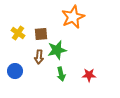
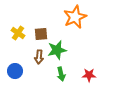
orange star: moved 2 px right
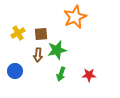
yellow cross: rotated 24 degrees clockwise
brown arrow: moved 1 px left, 2 px up
green arrow: rotated 32 degrees clockwise
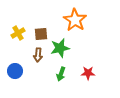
orange star: moved 3 px down; rotated 15 degrees counterclockwise
green star: moved 3 px right, 2 px up
red star: moved 1 px left, 2 px up
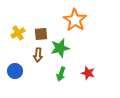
red star: rotated 16 degrees clockwise
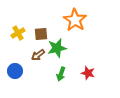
green star: moved 3 px left
brown arrow: rotated 48 degrees clockwise
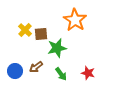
yellow cross: moved 7 px right, 3 px up; rotated 16 degrees counterclockwise
brown arrow: moved 2 px left, 12 px down
green arrow: rotated 56 degrees counterclockwise
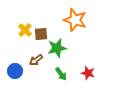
orange star: rotated 15 degrees counterclockwise
brown arrow: moved 7 px up
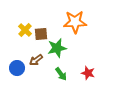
orange star: moved 2 px down; rotated 20 degrees counterclockwise
blue circle: moved 2 px right, 3 px up
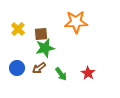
orange star: moved 1 px right
yellow cross: moved 7 px left, 1 px up
green star: moved 12 px left
brown arrow: moved 3 px right, 8 px down
red star: rotated 16 degrees clockwise
